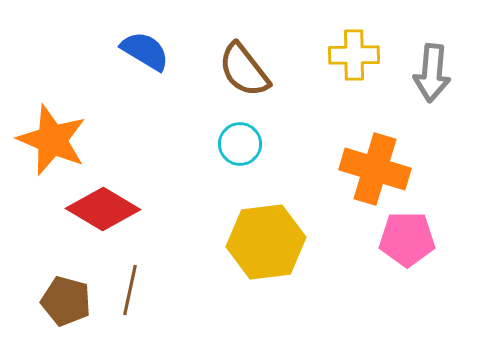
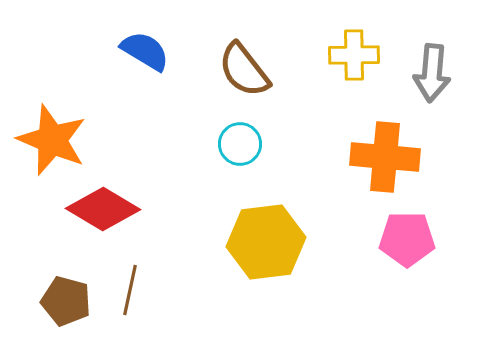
orange cross: moved 10 px right, 12 px up; rotated 12 degrees counterclockwise
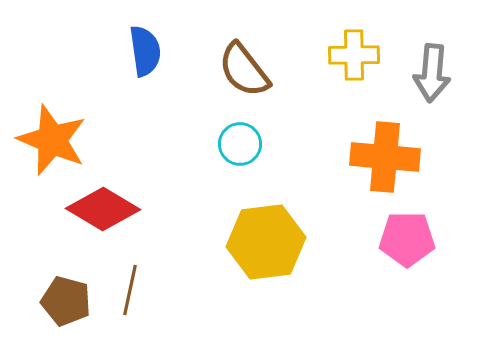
blue semicircle: rotated 51 degrees clockwise
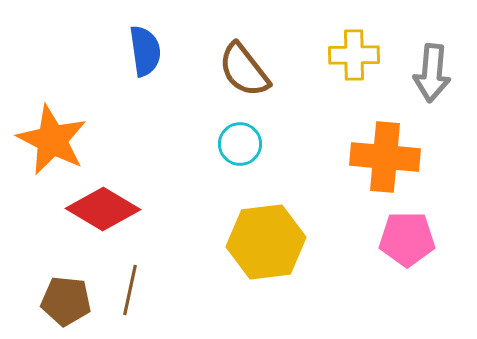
orange star: rotated 4 degrees clockwise
brown pentagon: rotated 9 degrees counterclockwise
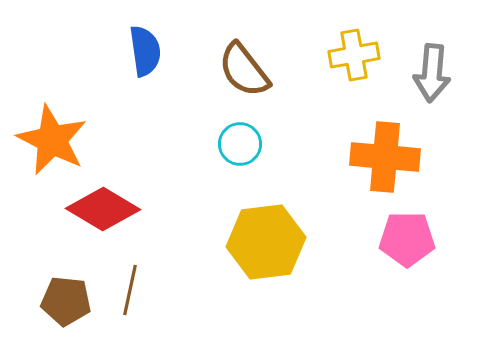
yellow cross: rotated 9 degrees counterclockwise
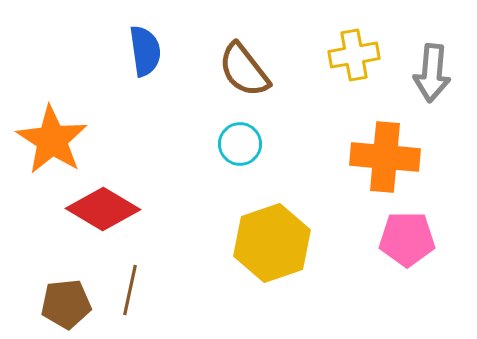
orange star: rotated 6 degrees clockwise
yellow hexagon: moved 6 px right, 1 px down; rotated 12 degrees counterclockwise
brown pentagon: moved 3 px down; rotated 12 degrees counterclockwise
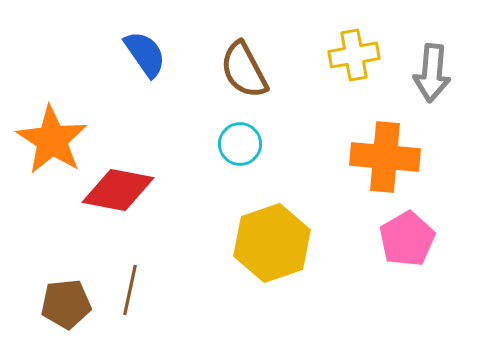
blue semicircle: moved 3 px down; rotated 27 degrees counterclockwise
brown semicircle: rotated 10 degrees clockwise
red diamond: moved 15 px right, 19 px up; rotated 20 degrees counterclockwise
pink pentagon: rotated 30 degrees counterclockwise
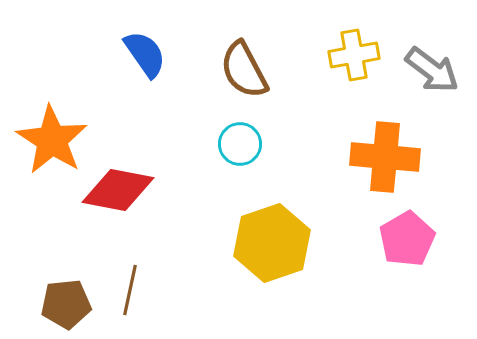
gray arrow: moved 3 px up; rotated 58 degrees counterclockwise
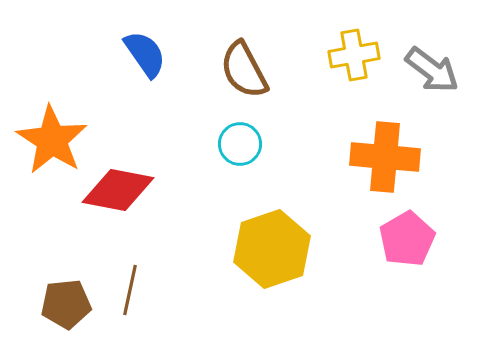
yellow hexagon: moved 6 px down
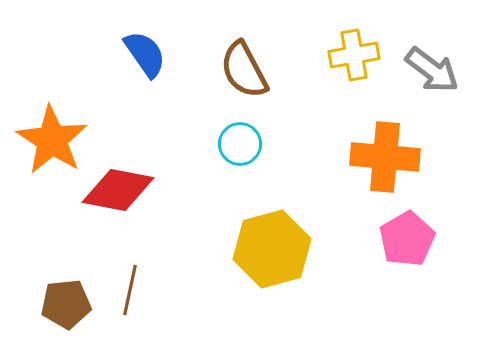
yellow hexagon: rotated 4 degrees clockwise
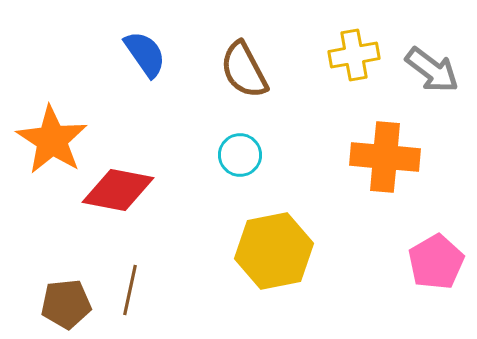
cyan circle: moved 11 px down
pink pentagon: moved 29 px right, 23 px down
yellow hexagon: moved 2 px right, 2 px down; rotated 4 degrees clockwise
